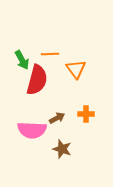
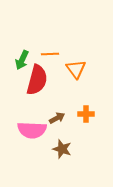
green arrow: rotated 54 degrees clockwise
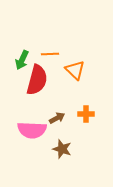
orange triangle: moved 1 px left, 1 px down; rotated 10 degrees counterclockwise
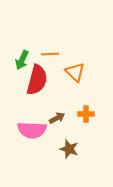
orange triangle: moved 2 px down
brown star: moved 7 px right
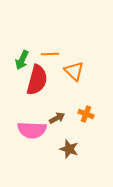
orange triangle: moved 1 px left, 1 px up
orange cross: rotated 21 degrees clockwise
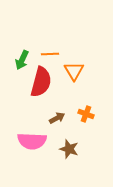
orange triangle: rotated 15 degrees clockwise
red semicircle: moved 4 px right, 2 px down
pink semicircle: moved 11 px down
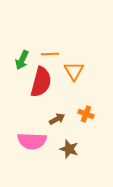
brown arrow: moved 1 px down
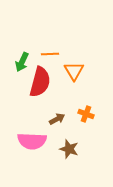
green arrow: moved 2 px down
red semicircle: moved 1 px left
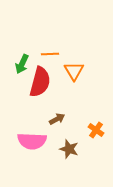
green arrow: moved 2 px down
orange cross: moved 10 px right, 16 px down; rotated 14 degrees clockwise
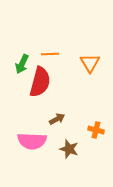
orange triangle: moved 16 px right, 8 px up
orange cross: rotated 21 degrees counterclockwise
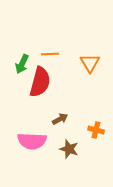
brown arrow: moved 3 px right
